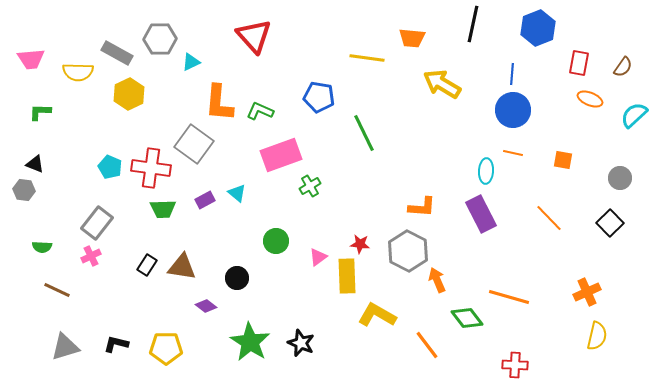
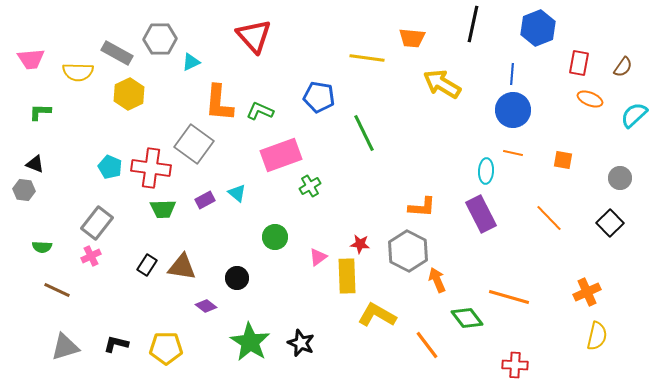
green circle at (276, 241): moved 1 px left, 4 px up
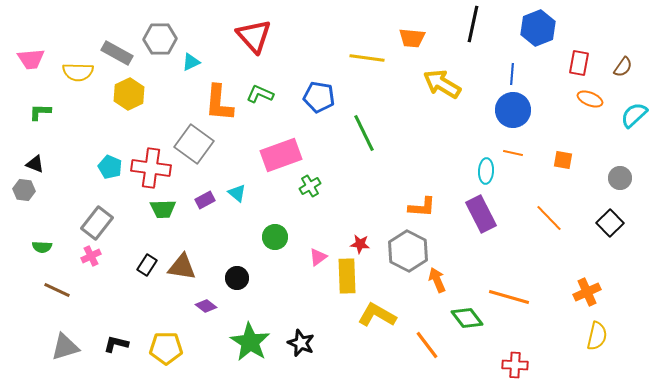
green L-shape at (260, 111): moved 17 px up
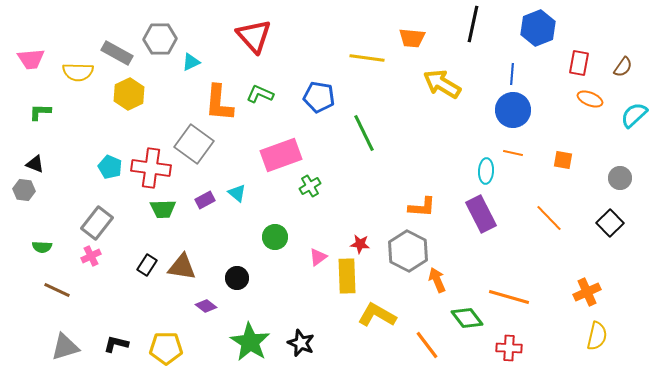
red cross at (515, 365): moved 6 px left, 17 px up
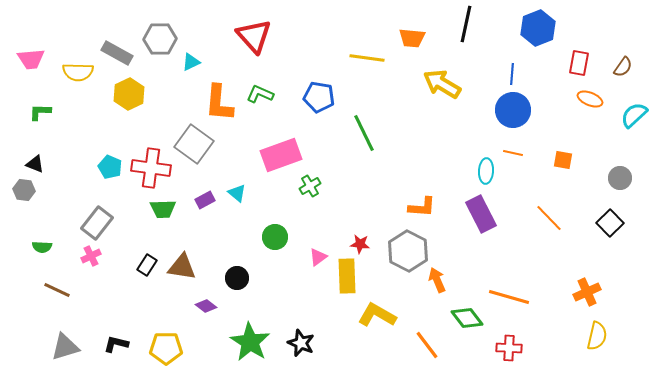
black line at (473, 24): moved 7 px left
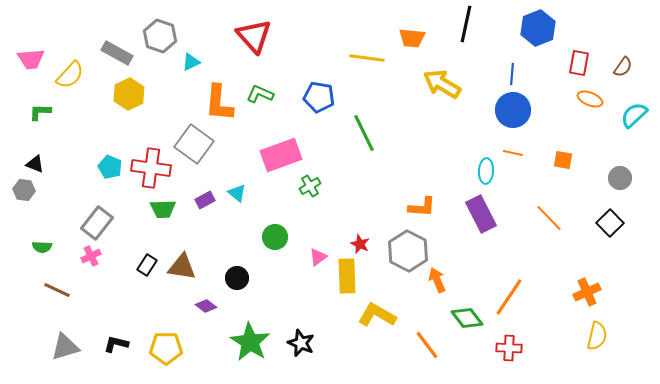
gray hexagon at (160, 39): moved 3 px up; rotated 20 degrees clockwise
yellow semicircle at (78, 72): moved 8 px left, 3 px down; rotated 48 degrees counterclockwise
red star at (360, 244): rotated 18 degrees clockwise
orange line at (509, 297): rotated 72 degrees counterclockwise
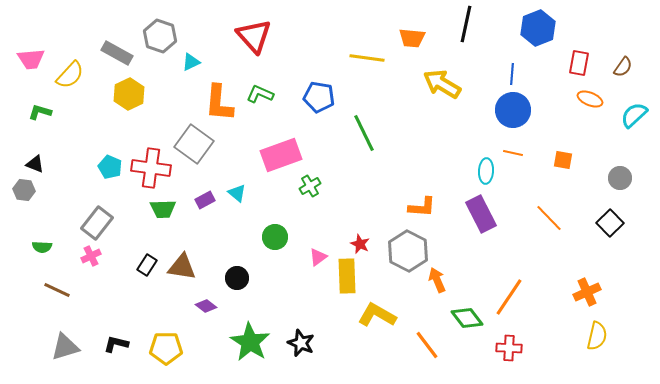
green L-shape at (40, 112): rotated 15 degrees clockwise
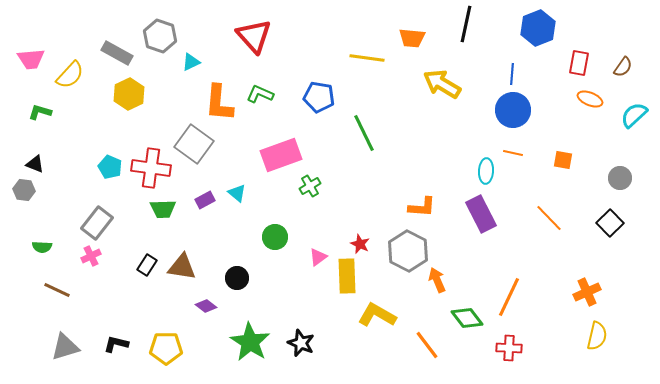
orange line at (509, 297): rotated 9 degrees counterclockwise
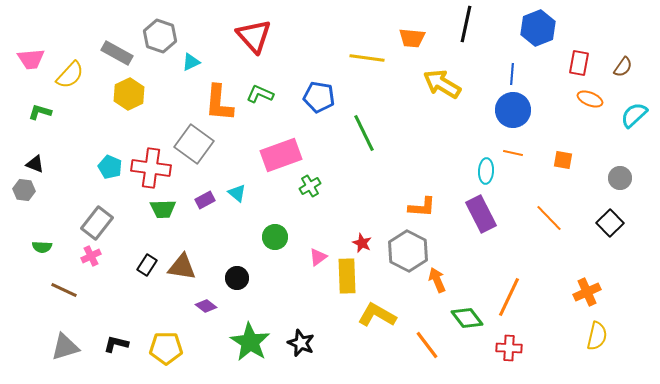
red star at (360, 244): moved 2 px right, 1 px up
brown line at (57, 290): moved 7 px right
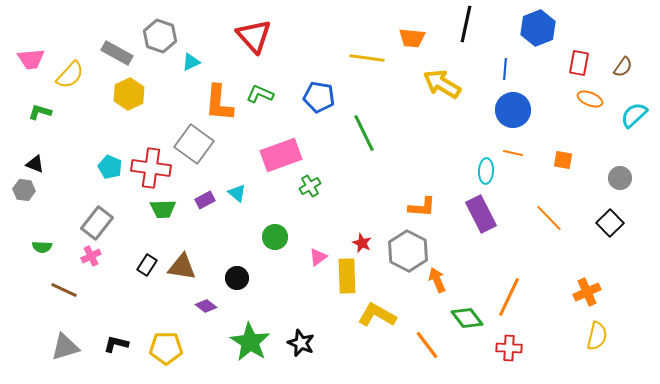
blue line at (512, 74): moved 7 px left, 5 px up
